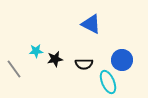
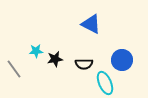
cyan ellipse: moved 3 px left, 1 px down
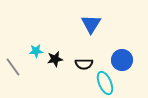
blue triangle: rotated 35 degrees clockwise
gray line: moved 1 px left, 2 px up
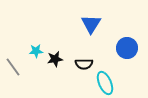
blue circle: moved 5 px right, 12 px up
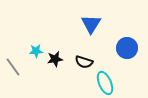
black semicircle: moved 2 px up; rotated 18 degrees clockwise
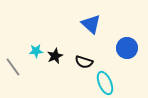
blue triangle: rotated 20 degrees counterclockwise
black star: moved 3 px up; rotated 14 degrees counterclockwise
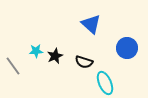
gray line: moved 1 px up
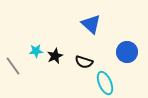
blue circle: moved 4 px down
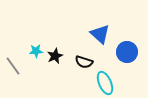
blue triangle: moved 9 px right, 10 px down
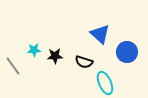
cyan star: moved 2 px left, 1 px up
black star: rotated 21 degrees clockwise
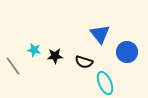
blue triangle: rotated 10 degrees clockwise
cyan star: rotated 16 degrees clockwise
